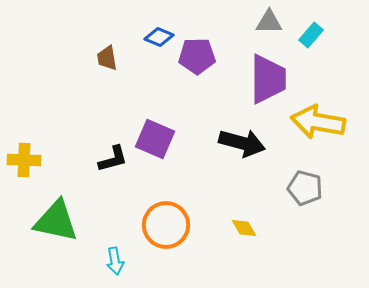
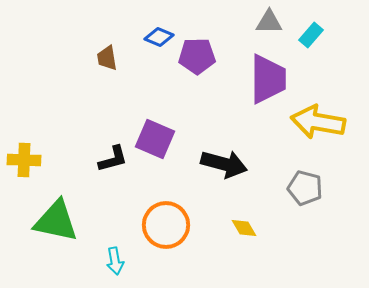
black arrow: moved 18 px left, 21 px down
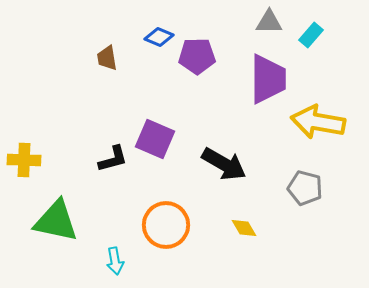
black arrow: rotated 15 degrees clockwise
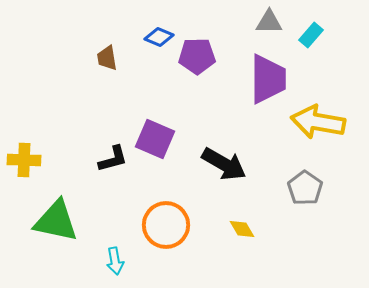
gray pentagon: rotated 20 degrees clockwise
yellow diamond: moved 2 px left, 1 px down
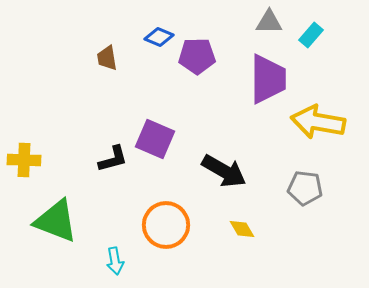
black arrow: moved 7 px down
gray pentagon: rotated 28 degrees counterclockwise
green triangle: rotated 9 degrees clockwise
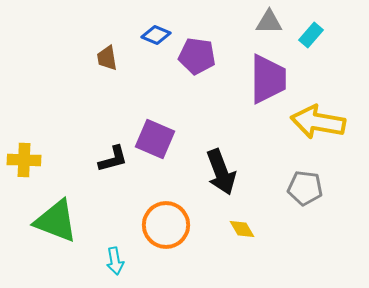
blue diamond: moved 3 px left, 2 px up
purple pentagon: rotated 9 degrees clockwise
black arrow: moved 3 px left, 1 px down; rotated 39 degrees clockwise
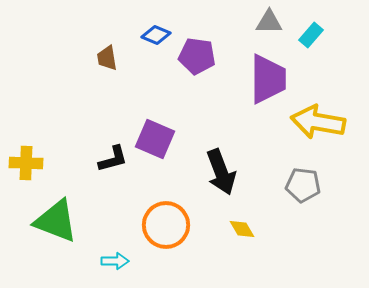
yellow cross: moved 2 px right, 3 px down
gray pentagon: moved 2 px left, 3 px up
cyan arrow: rotated 80 degrees counterclockwise
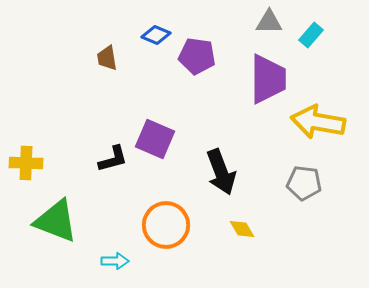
gray pentagon: moved 1 px right, 2 px up
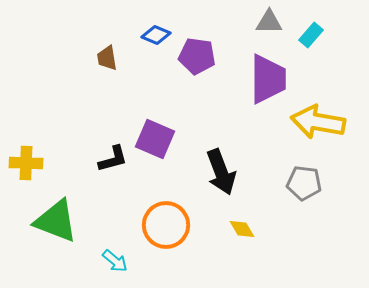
cyan arrow: rotated 40 degrees clockwise
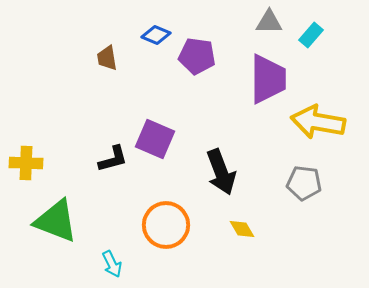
cyan arrow: moved 3 px left, 3 px down; rotated 24 degrees clockwise
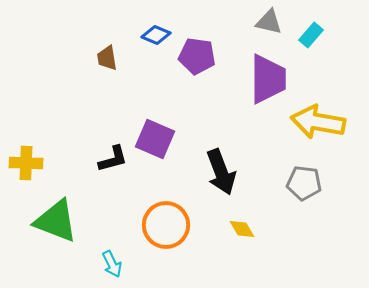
gray triangle: rotated 12 degrees clockwise
